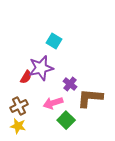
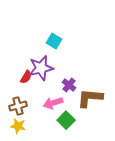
purple cross: moved 1 px left, 1 px down
brown cross: moved 1 px left; rotated 12 degrees clockwise
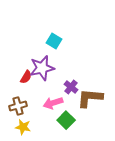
purple star: moved 1 px right
purple cross: moved 2 px right, 2 px down
yellow star: moved 5 px right, 1 px down
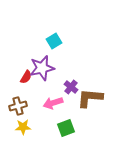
cyan square: rotated 28 degrees clockwise
green square: moved 8 px down; rotated 24 degrees clockwise
yellow star: rotated 14 degrees counterclockwise
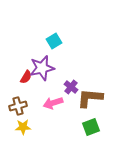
green square: moved 25 px right, 1 px up
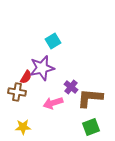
cyan square: moved 1 px left
brown cross: moved 1 px left, 14 px up; rotated 24 degrees clockwise
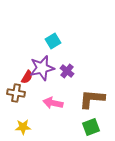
red semicircle: moved 1 px right
purple cross: moved 4 px left, 16 px up
brown cross: moved 1 px left, 1 px down
brown L-shape: moved 2 px right, 1 px down
pink arrow: rotated 30 degrees clockwise
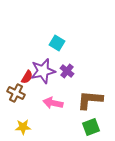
cyan square: moved 4 px right, 2 px down; rotated 28 degrees counterclockwise
purple star: moved 1 px right, 3 px down
brown cross: rotated 18 degrees clockwise
brown L-shape: moved 2 px left, 1 px down
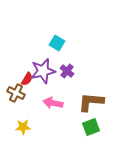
red semicircle: moved 2 px down
brown L-shape: moved 1 px right, 2 px down
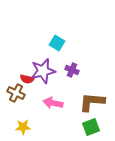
purple cross: moved 5 px right, 1 px up; rotated 16 degrees counterclockwise
red semicircle: rotated 72 degrees clockwise
brown L-shape: moved 1 px right
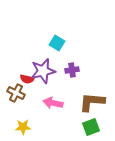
purple cross: rotated 32 degrees counterclockwise
